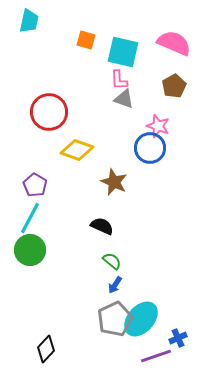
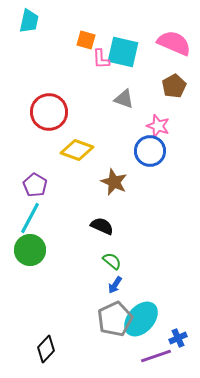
pink L-shape: moved 18 px left, 21 px up
blue circle: moved 3 px down
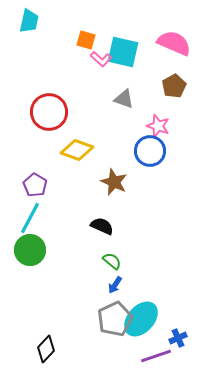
pink L-shape: rotated 45 degrees counterclockwise
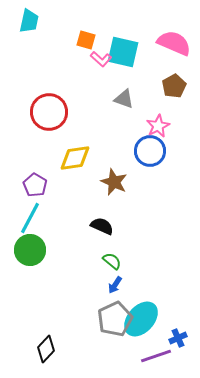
pink star: rotated 25 degrees clockwise
yellow diamond: moved 2 px left, 8 px down; rotated 28 degrees counterclockwise
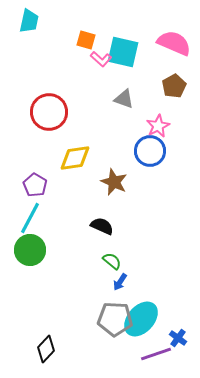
blue arrow: moved 5 px right, 3 px up
gray pentagon: rotated 28 degrees clockwise
blue cross: rotated 30 degrees counterclockwise
purple line: moved 2 px up
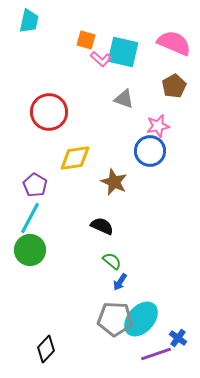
pink star: rotated 15 degrees clockwise
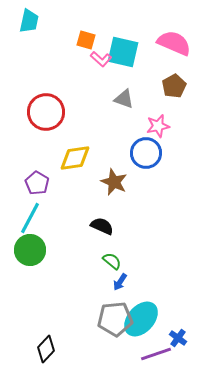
red circle: moved 3 px left
blue circle: moved 4 px left, 2 px down
purple pentagon: moved 2 px right, 2 px up
gray pentagon: rotated 8 degrees counterclockwise
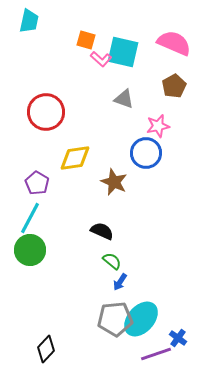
black semicircle: moved 5 px down
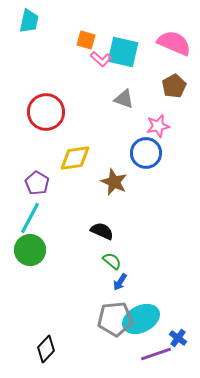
cyan ellipse: rotated 21 degrees clockwise
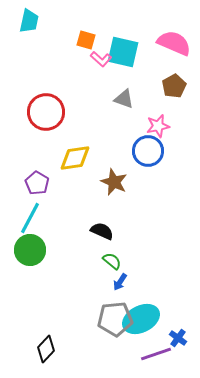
blue circle: moved 2 px right, 2 px up
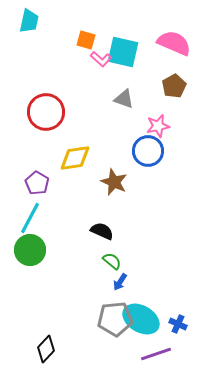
cyan ellipse: rotated 57 degrees clockwise
blue cross: moved 14 px up; rotated 12 degrees counterclockwise
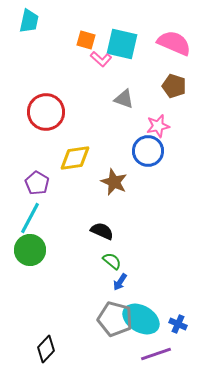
cyan square: moved 1 px left, 8 px up
brown pentagon: rotated 25 degrees counterclockwise
gray pentagon: rotated 20 degrees clockwise
